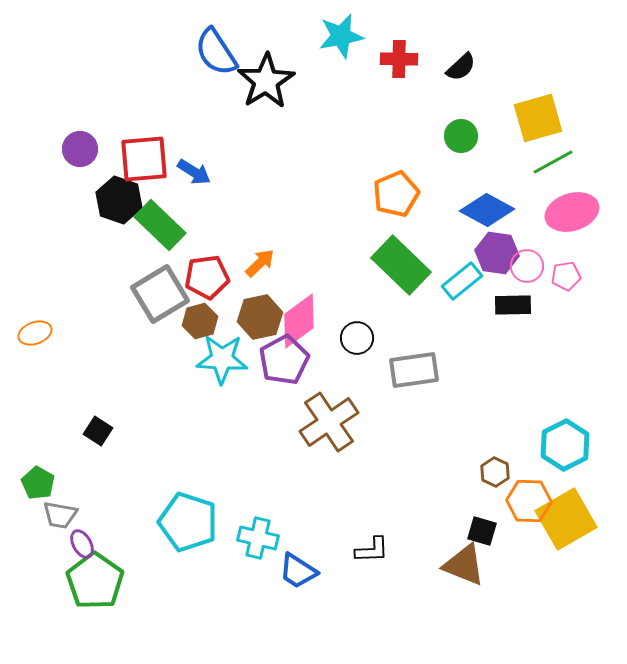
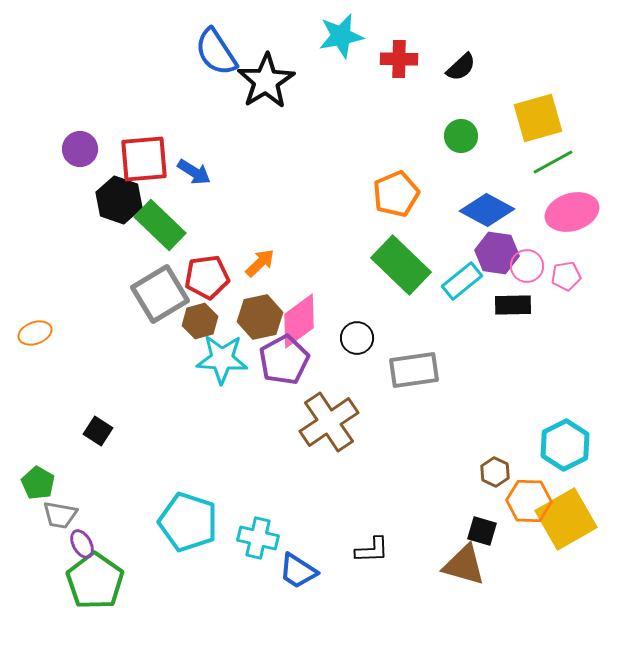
brown triangle at (464, 565): rotated 6 degrees counterclockwise
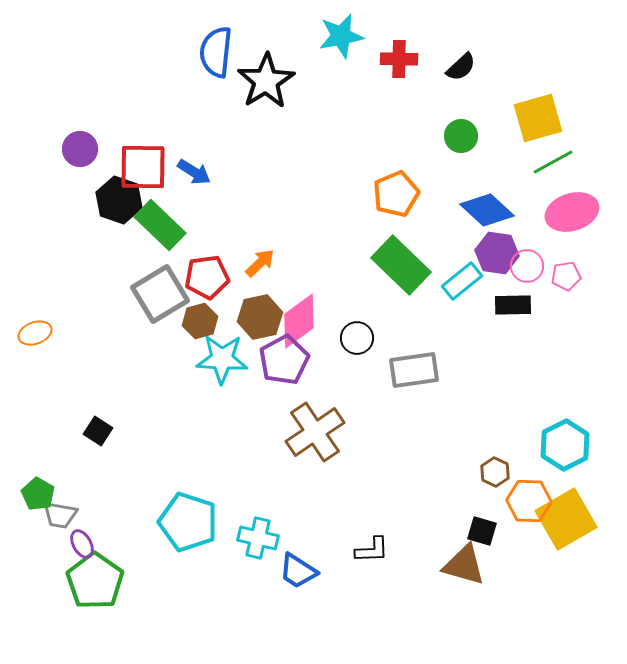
blue semicircle at (216, 52): rotated 39 degrees clockwise
red square at (144, 159): moved 1 px left, 8 px down; rotated 6 degrees clockwise
blue diamond at (487, 210): rotated 14 degrees clockwise
brown cross at (329, 422): moved 14 px left, 10 px down
green pentagon at (38, 483): moved 11 px down
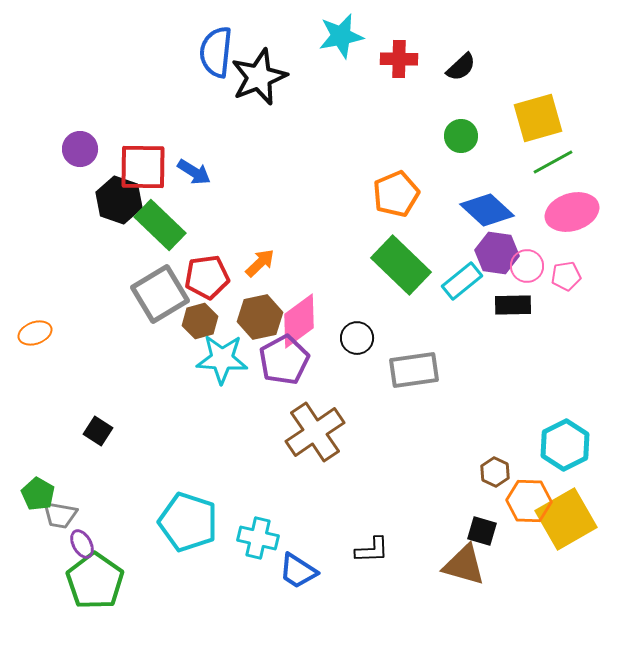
black star at (266, 81): moved 7 px left, 4 px up; rotated 10 degrees clockwise
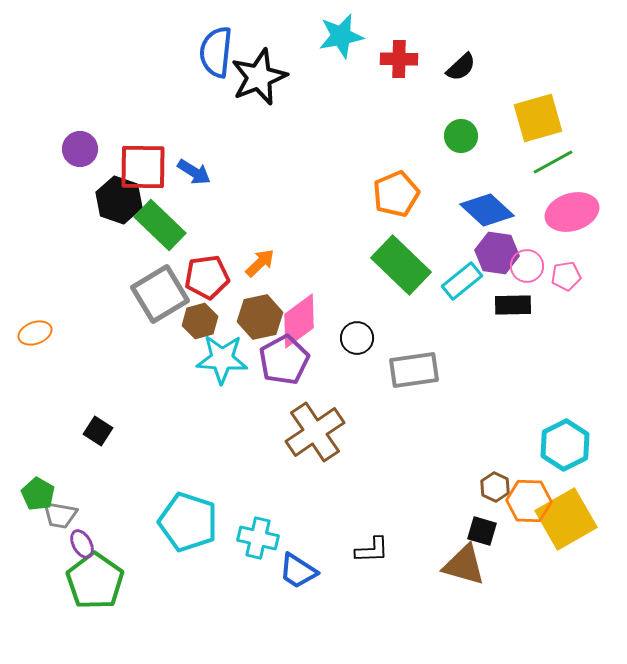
brown hexagon at (495, 472): moved 15 px down
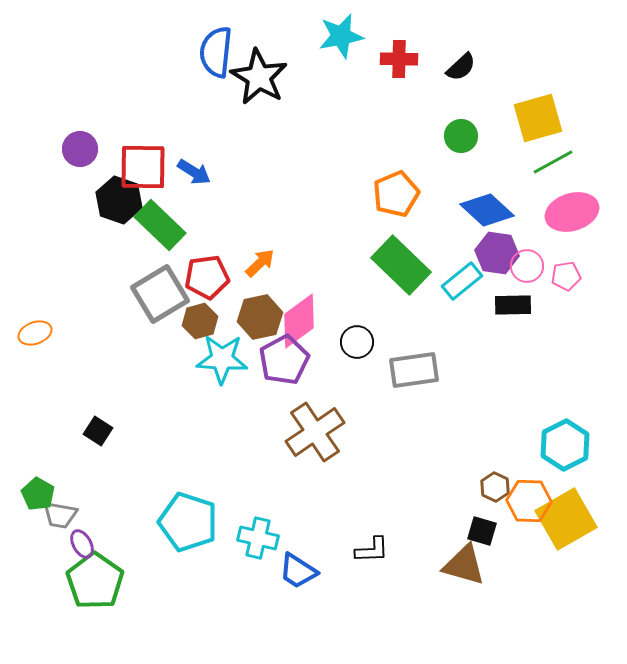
black star at (259, 77): rotated 20 degrees counterclockwise
black circle at (357, 338): moved 4 px down
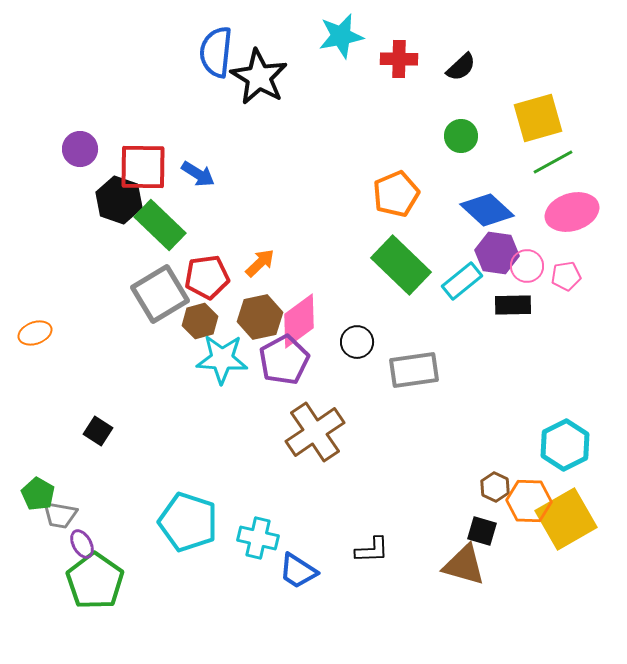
blue arrow at (194, 172): moved 4 px right, 2 px down
